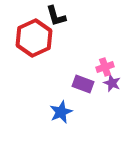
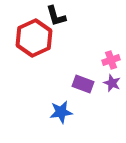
pink cross: moved 6 px right, 7 px up
blue star: rotated 15 degrees clockwise
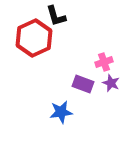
pink cross: moved 7 px left, 2 px down
purple star: moved 1 px left
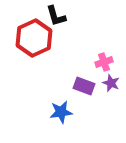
purple rectangle: moved 1 px right, 2 px down
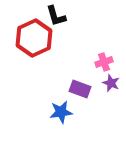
purple rectangle: moved 4 px left, 3 px down
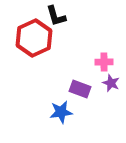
pink cross: rotated 18 degrees clockwise
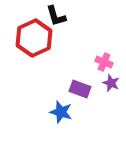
pink cross: rotated 24 degrees clockwise
blue star: rotated 25 degrees clockwise
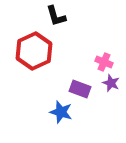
red hexagon: moved 13 px down
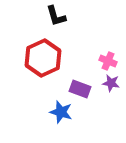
red hexagon: moved 9 px right, 7 px down
pink cross: moved 4 px right, 1 px up
purple star: rotated 12 degrees counterclockwise
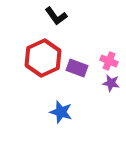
black L-shape: rotated 20 degrees counterclockwise
pink cross: moved 1 px right
purple rectangle: moved 3 px left, 21 px up
